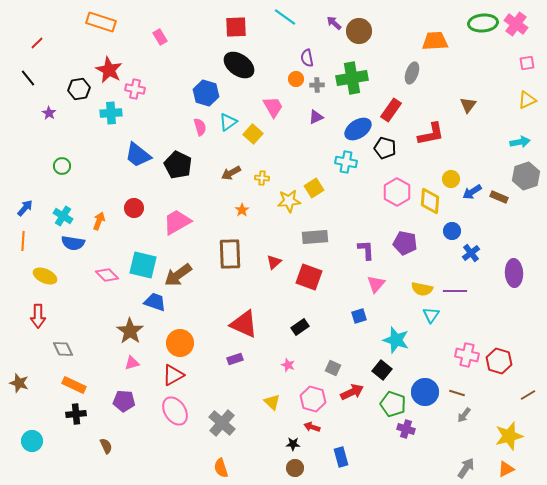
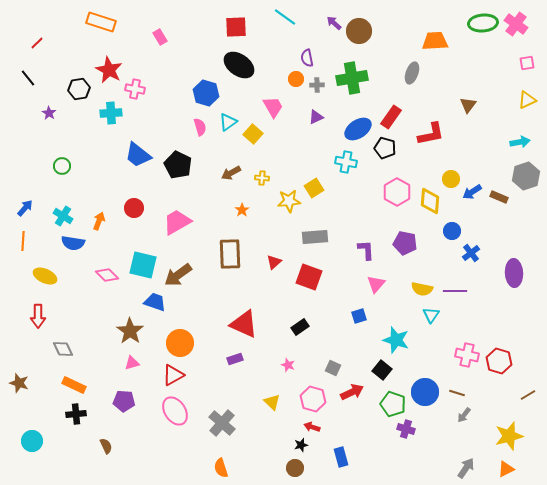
red rectangle at (391, 110): moved 7 px down
black star at (293, 444): moved 8 px right, 1 px down; rotated 16 degrees counterclockwise
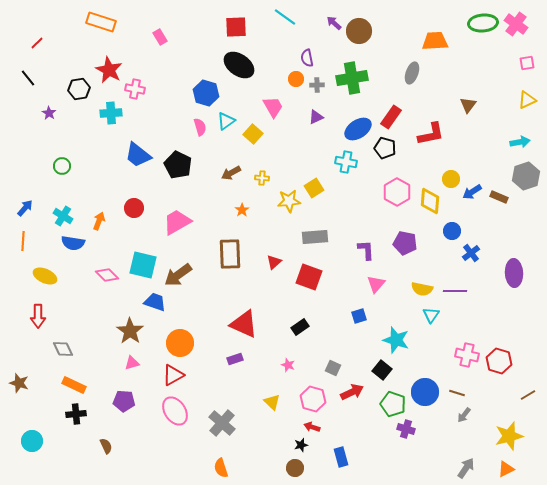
cyan triangle at (228, 122): moved 2 px left, 1 px up
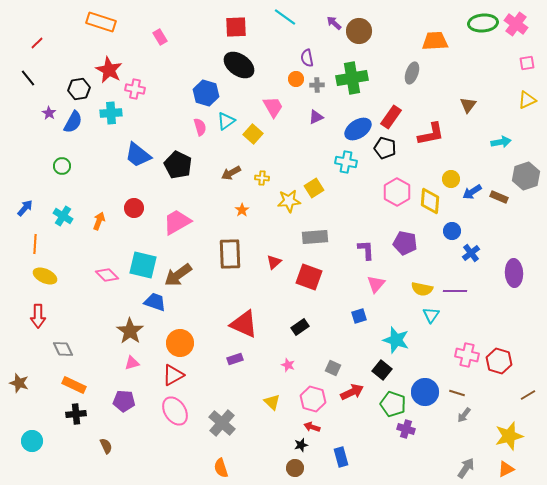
cyan arrow at (520, 142): moved 19 px left
orange line at (23, 241): moved 12 px right, 3 px down
blue semicircle at (73, 243): moved 121 px up; rotated 70 degrees counterclockwise
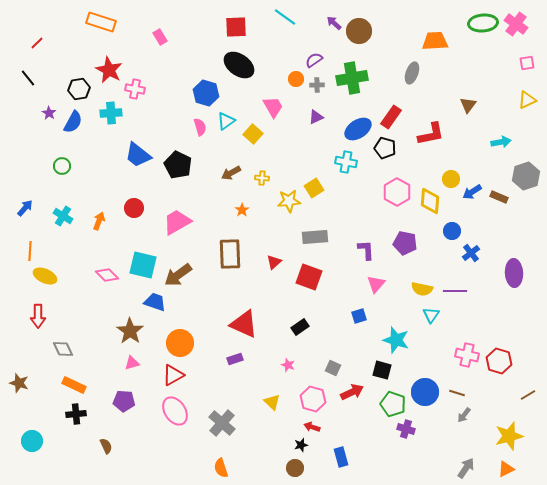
purple semicircle at (307, 58): moved 7 px right, 2 px down; rotated 66 degrees clockwise
orange line at (35, 244): moved 5 px left, 7 px down
black square at (382, 370): rotated 24 degrees counterclockwise
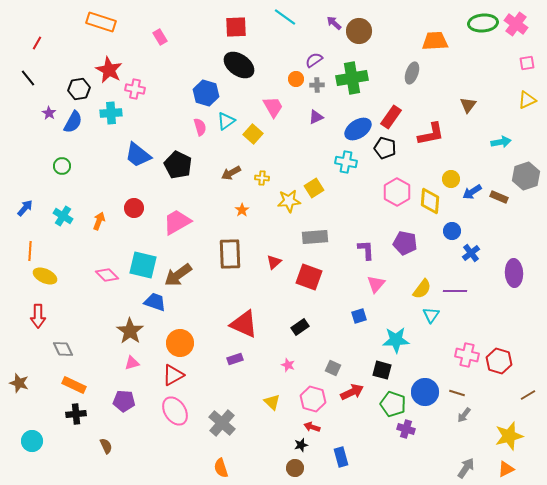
red line at (37, 43): rotated 16 degrees counterclockwise
yellow semicircle at (422, 289): rotated 65 degrees counterclockwise
cyan star at (396, 340): rotated 20 degrees counterclockwise
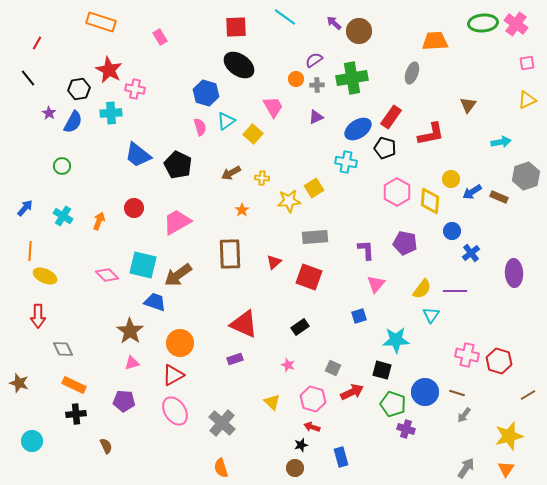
orange triangle at (506, 469): rotated 30 degrees counterclockwise
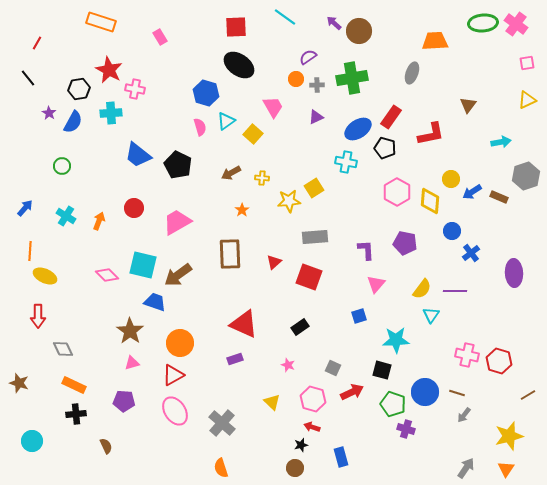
purple semicircle at (314, 60): moved 6 px left, 3 px up
cyan cross at (63, 216): moved 3 px right
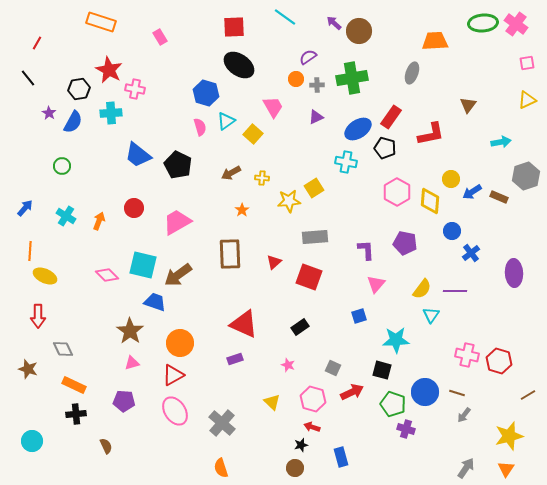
red square at (236, 27): moved 2 px left
brown star at (19, 383): moved 9 px right, 14 px up
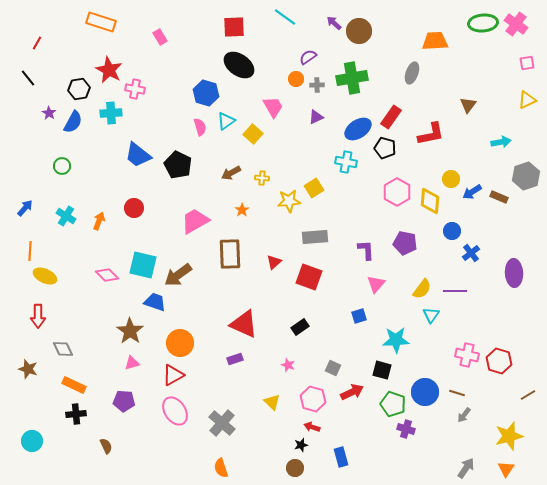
pink trapezoid at (177, 222): moved 18 px right, 1 px up
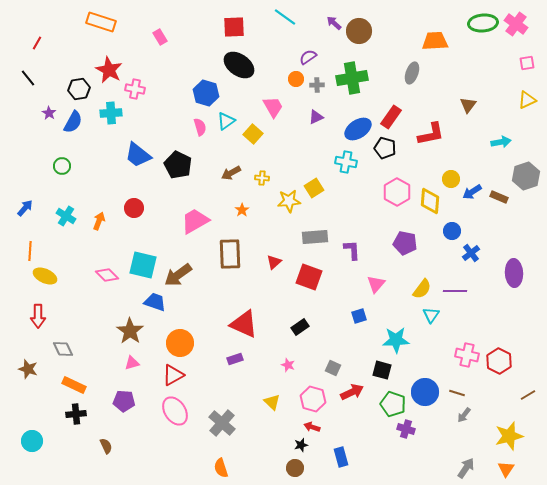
purple L-shape at (366, 250): moved 14 px left
red hexagon at (499, 361): rotated 10 degrees clockwise
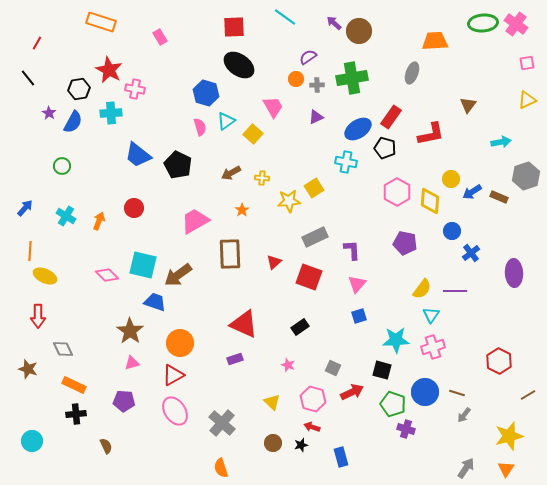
gray rectangle at (315, 237): rotated 20 degrees counterclockwise
pink triangle at (376, 284): moved 19 px left
pink cross at (467, 355): moved 34 px left, 8 px up; rotated 30 degrees counterclockwise
brown circle at (295, 468): moved 22 px left, 25 px up
